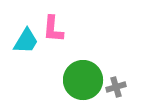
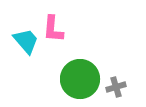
cyan trapezoid: rotated 72 degrees counterclockwise
green circle: moved 3 px left, 1 px up
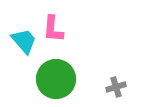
cyan trapezoid: moved 2 px left
green circle: moved 24 px left
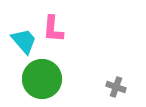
green circle: moved 14 px left
gray cross: rotated 36 degrees clockwise
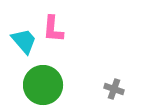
green circle: moved 1 px right, 6 px down
gray cross: moved 2 px left, 2 px down
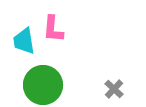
cyan trapezoid: rotated 148 degrees counterclockwise
gray cross: rotated 24 degrees clockwise
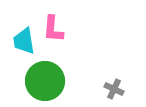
green circle: moved 2 px right, 4 px up
gray cross: rotated 18 degrees counterclockwise
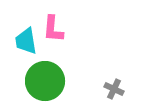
cyan trapezoid: moved 2 px right
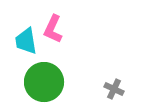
pink L-shape: rotated 20 degrees clockwise
green circle: moved 1 px left, 1 px down
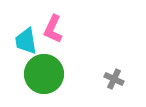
green circle: moved 8 px up
gray cross: moved 10 px up
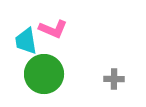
pink L-shape: rotated 92 degrees counterclockwise
gray cross: rotated 24 degrees counterclockwise
